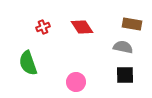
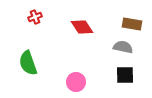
red cross: moved 8 px left, 10 px up
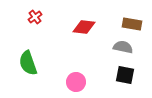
red cross: rotated 16 degrees counterclockwise
red diamond: moved 2 px right; rotated 50 degrees counterclockwise
black square: rotated 12 degrees clockwise
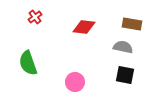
pink circle: moved 1 px left
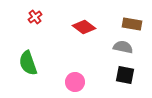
red diamond: rotated 30 degrees clockwise
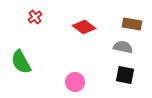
green semicircle: moved 7 px left, 1 px up; rotated 10 degrees counterclockwise
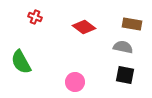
red cross: rotated 32 degrees counterclockwise
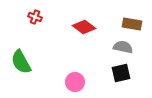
black square: moved 4 px left, 2 px up; rotated 24 degrees counterclockwise
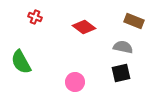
brown rectangle: moved 2 px right, 3 px up; rotated 12 degrees clockwise
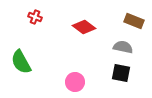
black square: rotated 24 degrees clockwise
